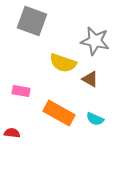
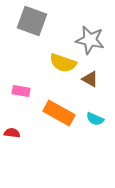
gray star: moved 5 px left, 1 px up
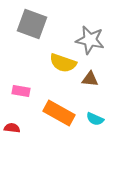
gray square: moved 3 px down
brown triangle: rotated 24 degrees counterclockwise
red semicircle: moved 5 px up
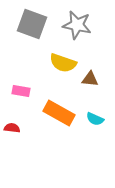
gray star: moved 13 px left, 15 px up
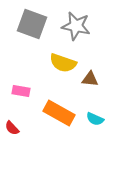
gray star: moved 1 px left, 1 px down
red semicircle: rotated 140 degrees counterclockwise
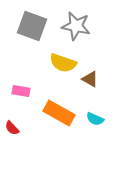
gray square: moved 2 px down
brown triangle: rotated 24 degrees clockwise
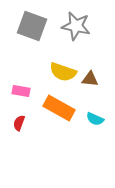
yellow semicircle: moved 9 px down
brown triangle: rotated 24 degrees counterclockwise
orange rectangle: moved 5 px up
red semicircle: moved 7 px right, 5 px up; rotated 63 degrees clockwise
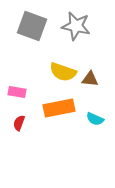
pink rectangle: moved 4 px left, 1 px down
orange rectangle: rotated 40 degrees counterclockwise
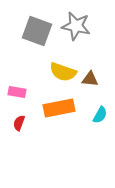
gray square: moved 5 px right, 5 px down
cyan semicircle: moved 5 px right, 4 px up; rotated 84 degrees counterclockwise
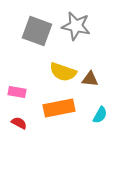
red semicircle: rotated 98 degrees clockwise
